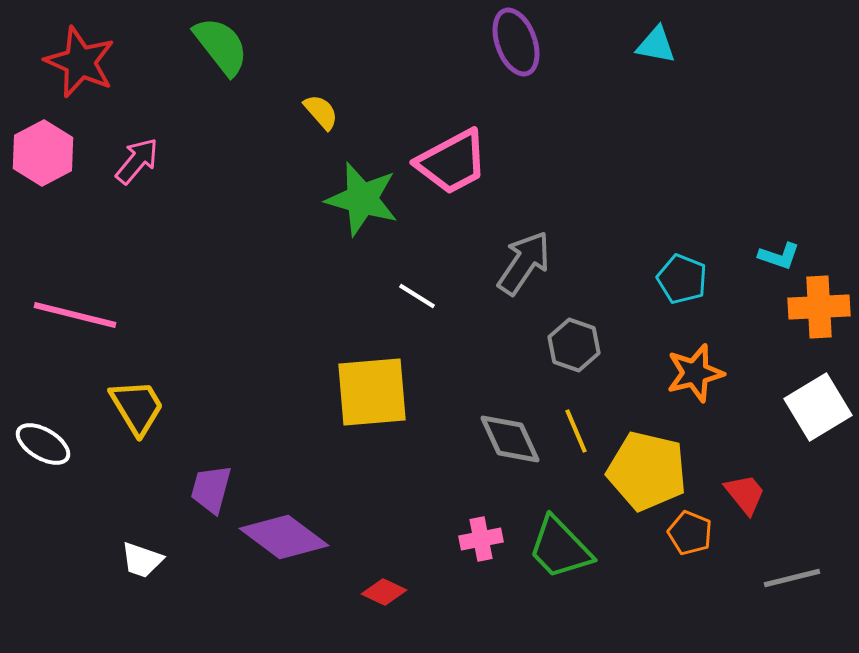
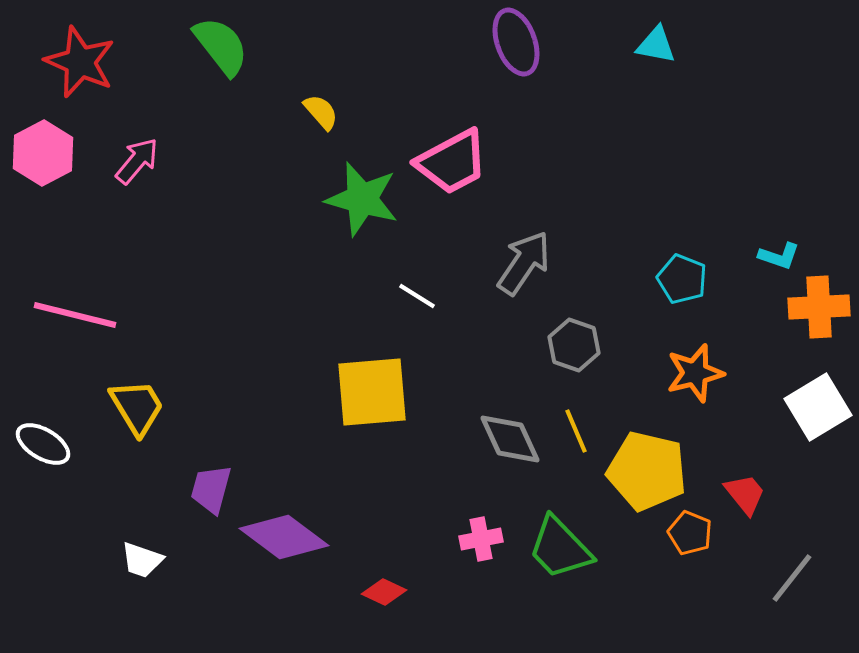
gray line: rotated 38 degrees counterclockwise
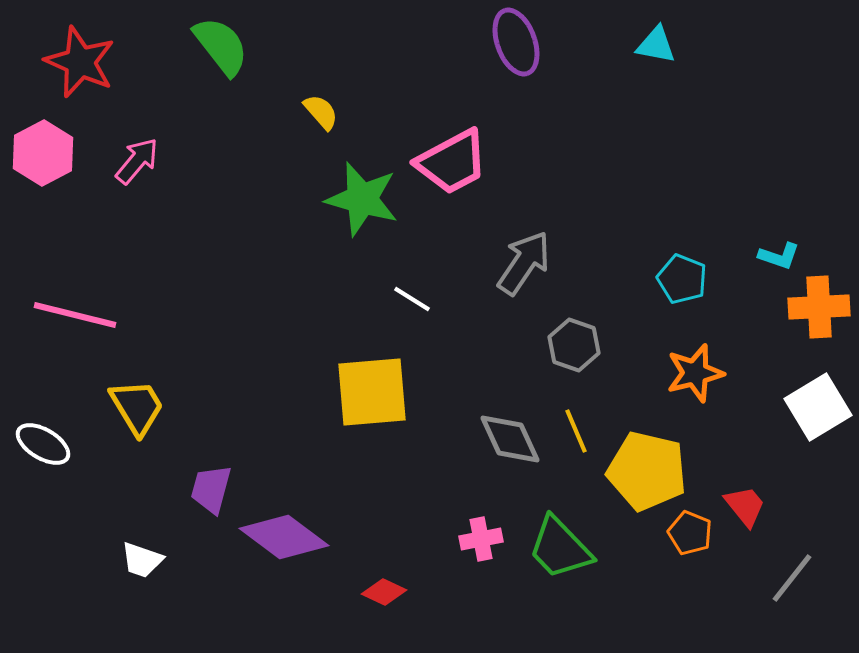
white line: moved 5 px left, 3 px down
red trapezoid: moved 12 px down
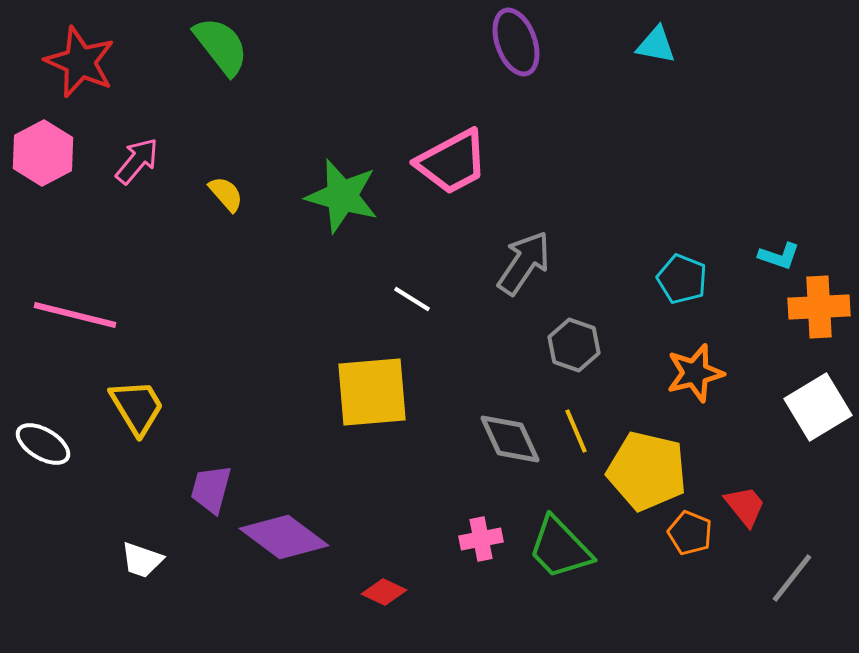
yellow semicircle: moved 95 px left, 82 px down
green star: moved 20 px left, 3 px up
